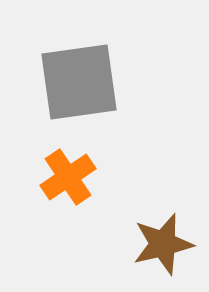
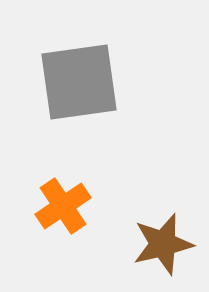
orange cross: moved 5 px left, 29 px down
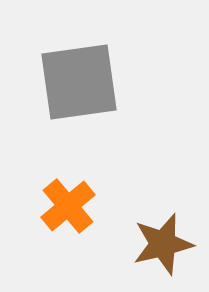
orange cross: moved 5 px right; rotated 6 degrees counterclockwise
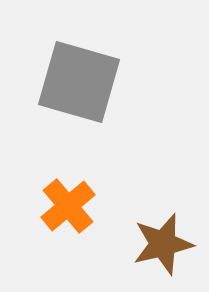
gray square: rotated 24 degrees clockwise
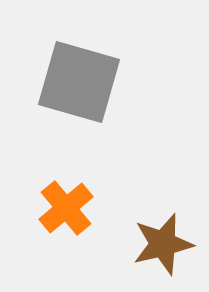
orange cross: moved 2 px left, 2 px down
